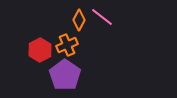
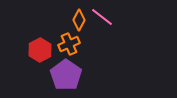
orange cross: moved 2 px right, 1 px up
purple pentagon: moved 1 px right
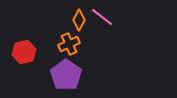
red hexagon: moved 16 px left, 2 px down; rotated 15 degrees clockwise
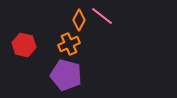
pink line: moved 1 px up
red hexagon: moved 7 px up; rotated 25 degrees clockwise
purple pentagon: rotated 20 degrees counterclockwise
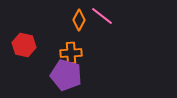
orange cross: moved 2 px right, 9 px down; rotated 20 degrees clockwise
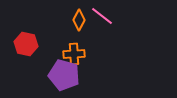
red hexagon: moved 2 px right, 1 px up
orange cross: moved 3 px right, 1 px down
purple pentagon: moved 2 px left
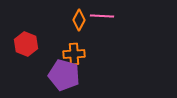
pink line: rotated 35 degrees counterclockwise
red hexagon: rotated 10 degrees clockwise
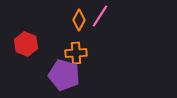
pink line: moved 2 px left; rotated 60 degrees counterclockwise
orange cross: moved 2 px right, 1 px up
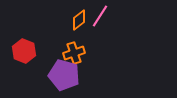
orange diamond: rotated 25 degrees clockwise
red hexagon: moved 2 px left, 7 px down
orange cross: moved 2 px left; rotated 15 degrees counterclockwise
